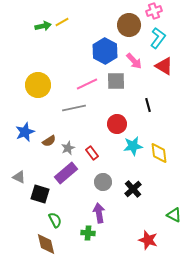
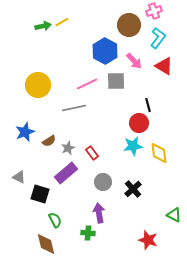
red circle: moved 22 px right, 1 px up
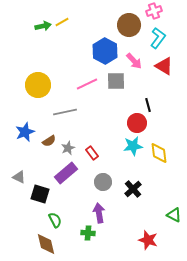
gray line: moved 9 px left, 4 px down
red circle: moved 2 px left
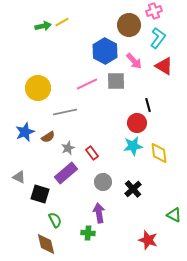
yellow circle: moved 3 px down
brown semicircle: moved 1 px left, 4 px up
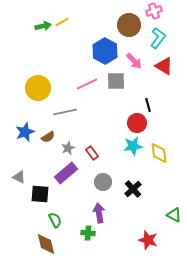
black square: rotated 12 degrees counterclockwise
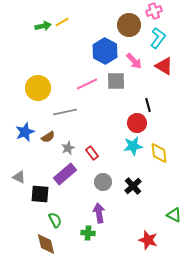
purple rectangle: moved 1 px left, 1 px down
black cross: moved 3 px up
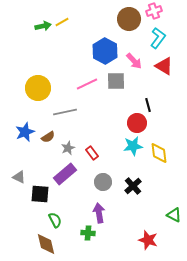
brown circle: moved 6 px up
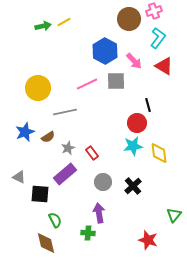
yellow line: moved 2 px right
green triangle: rotated 42 degrees clockwise
brown diamond: moved 1 px up
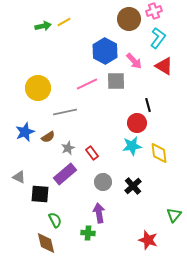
cyan star: moved 1 px left
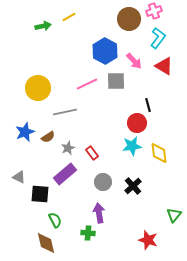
yellow line: moved 5 px right, 5 px up
